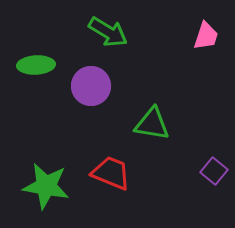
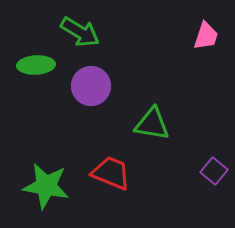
green arrow: moved 28 px left
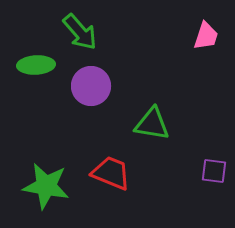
green arrow: rotated 18 degrees clockwise
purple square: rotated 32 degrees counterclockwise
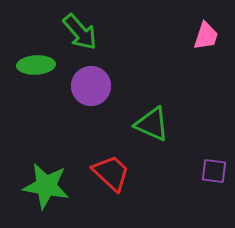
green triangle: rotated 15 degrees clockwise
red trapezoid: rotated 21 degrees clockwise
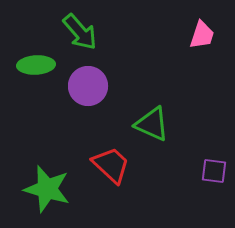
pink trapezoid: moved 4 px left, 1 px up
purple circle: moved 3 px left
red trapezoid: moved 8 px up
green star: moved 1 px right, 3 px down; rotated 6 degrees clockwise
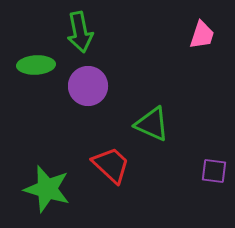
green arrow: rotated 30 degrees clockwise
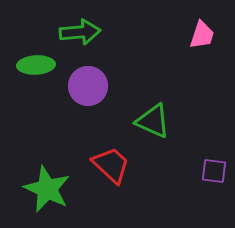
green arrow: rotated 84 degrees counterclockwise
green triangle: moved 1 px right, 3 px up
green star: rotated 9 degrees clockwise
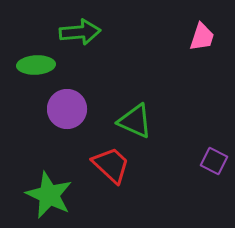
pink trapezoid: moved 2 px down
purple circle: moved 21 px left, 23 px down
green triangle: moved 18 px left
purple square: moved 10 px up; rotated 20 degrees clockwise
green star: moved 2 px right, 6 px down
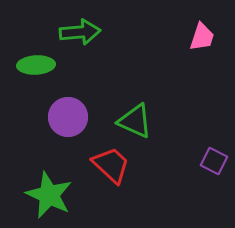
purple circle: moved 1 px right, 8 px down
